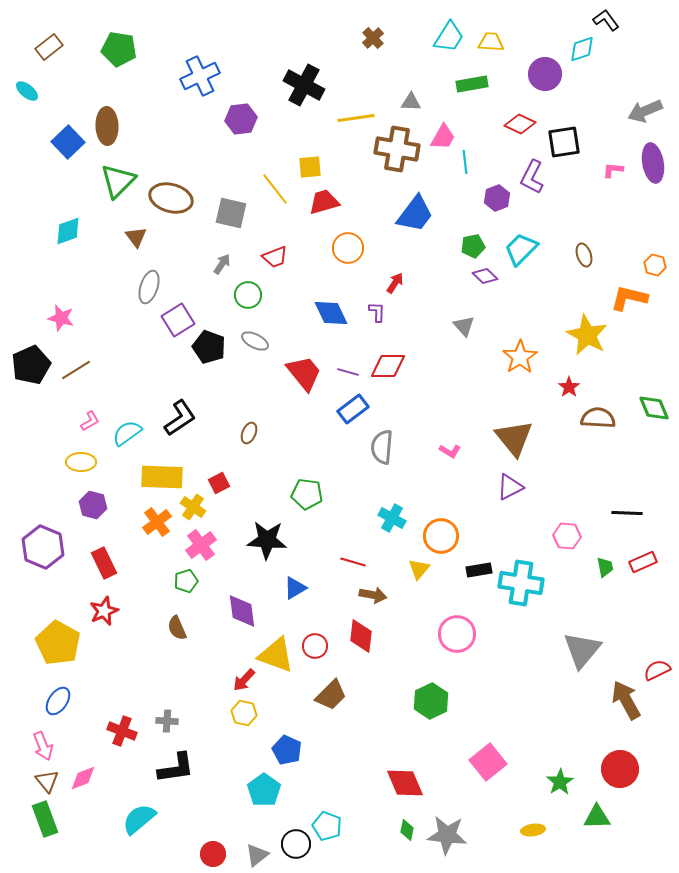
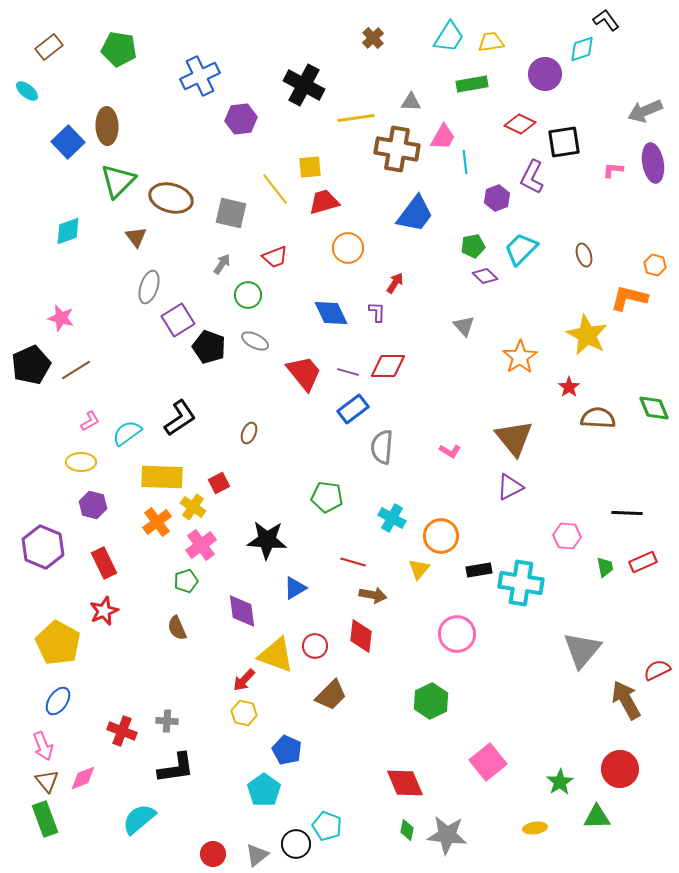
yellow trapezoid at (491, 42): rotated 12 degrees counterclockwise
green pentagon at (307, 494): moved 20 px right, 3 px down
yellow ellipse at (533, 830): moved 2 px right, 2 px up
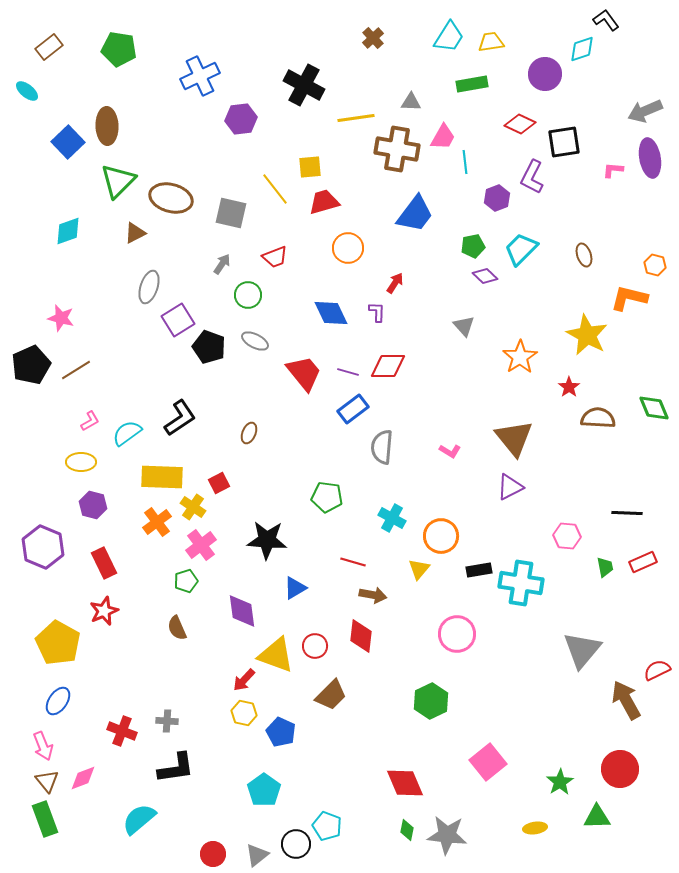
purple ellipse at (653, 163): moved 3 px left, 5 px up
brown triangle at (136, 237): moved 1 px left, 4 px up; rotated 40 degrees clockwise
blue pentagon at (287, 750): moved 6 px left, 18 px up
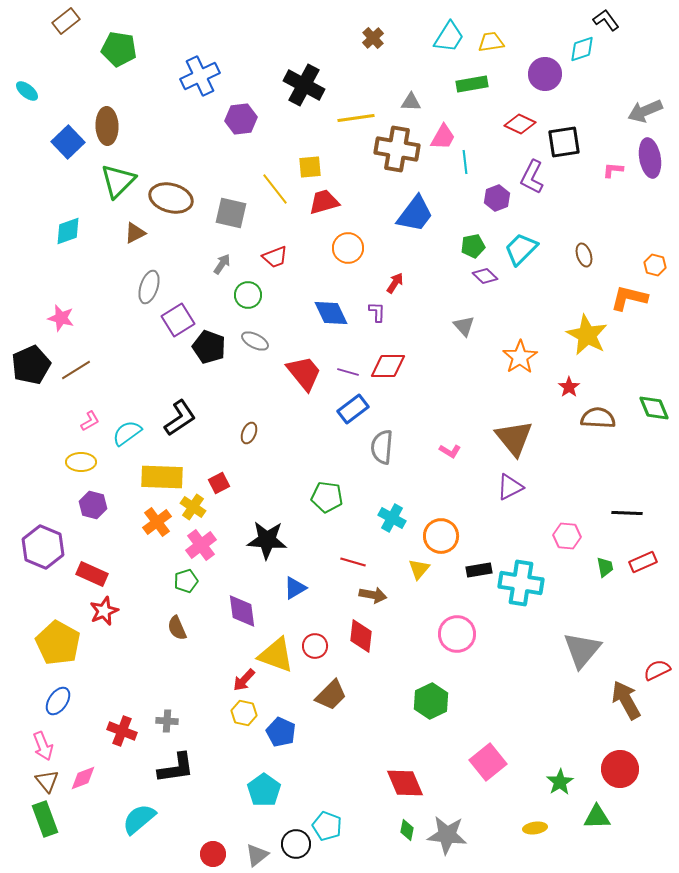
brown rectangle at (49, 47): moved 17 px right, 26 px up
red rectangle at (104, 563): moved 12 px left, 11 px down; rotated 40 degrees counterclockwise
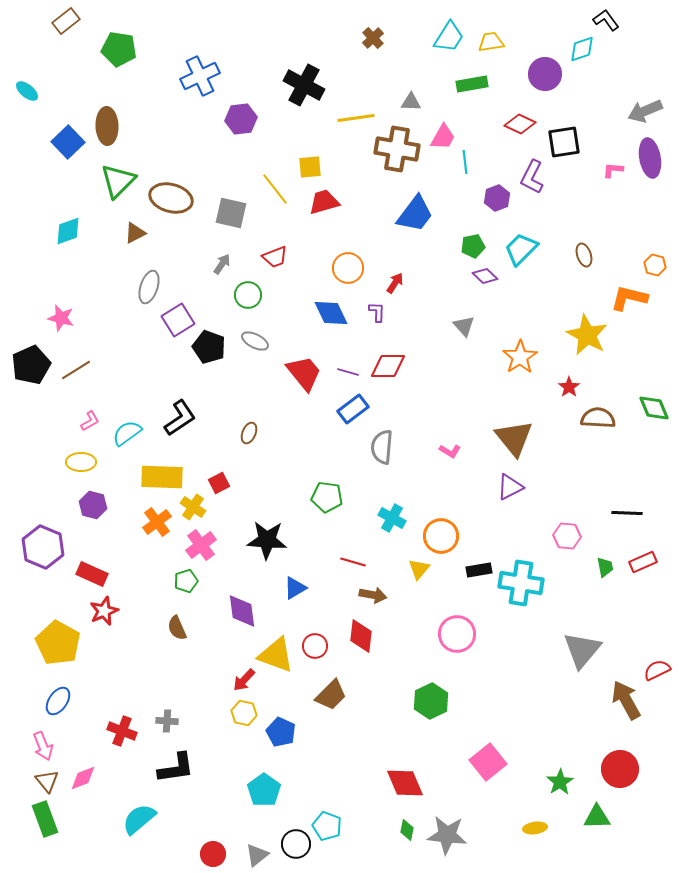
orange circle at (348, 248): moved 20 px down
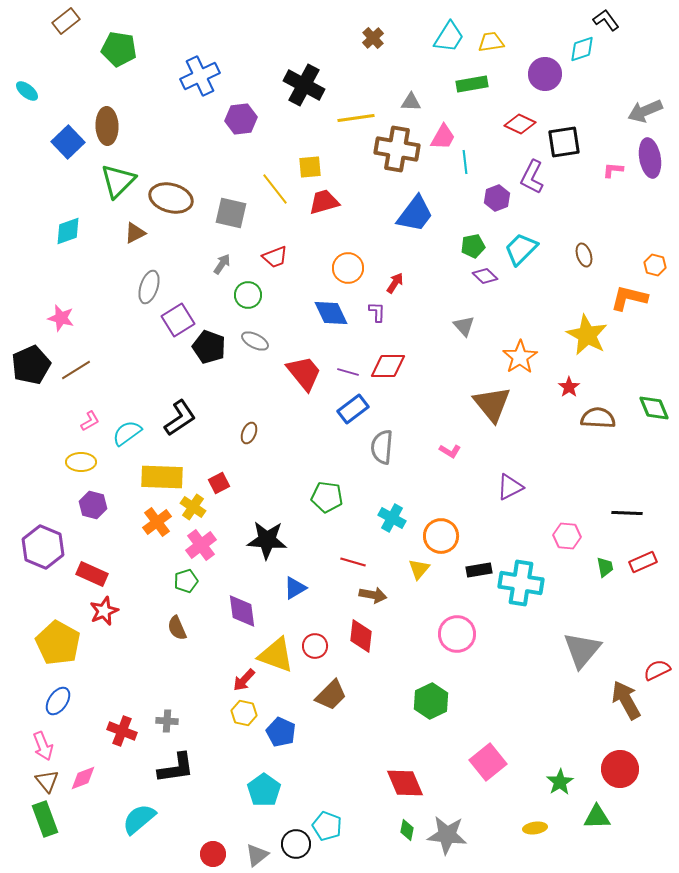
brown triangle at (514, 438): moved 22 px left, 34 px up
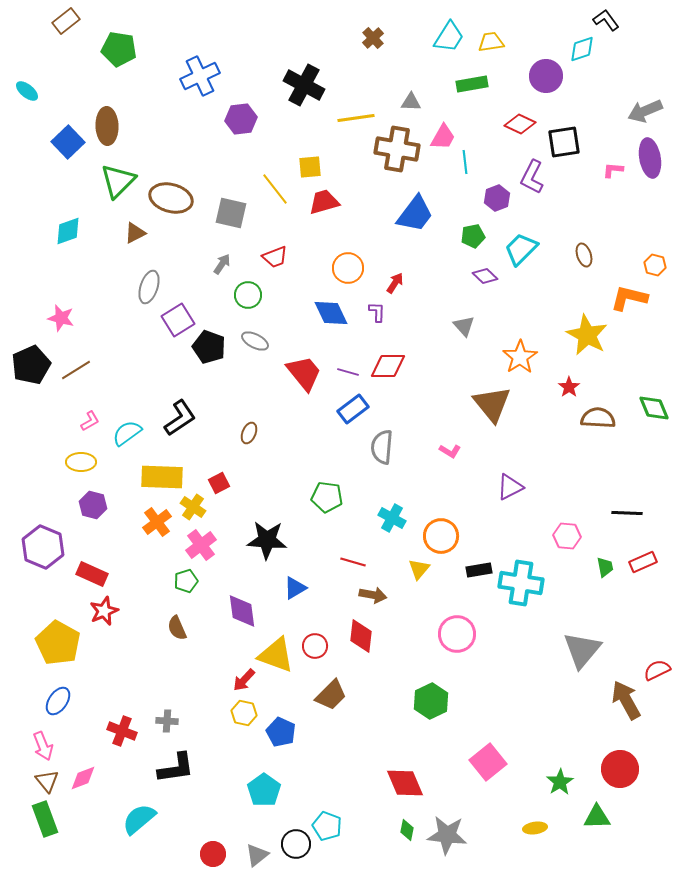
purple circle at (545, 74): moved 1 px right, 2 px down
green pentagon at (473, 246): moved 10 px up
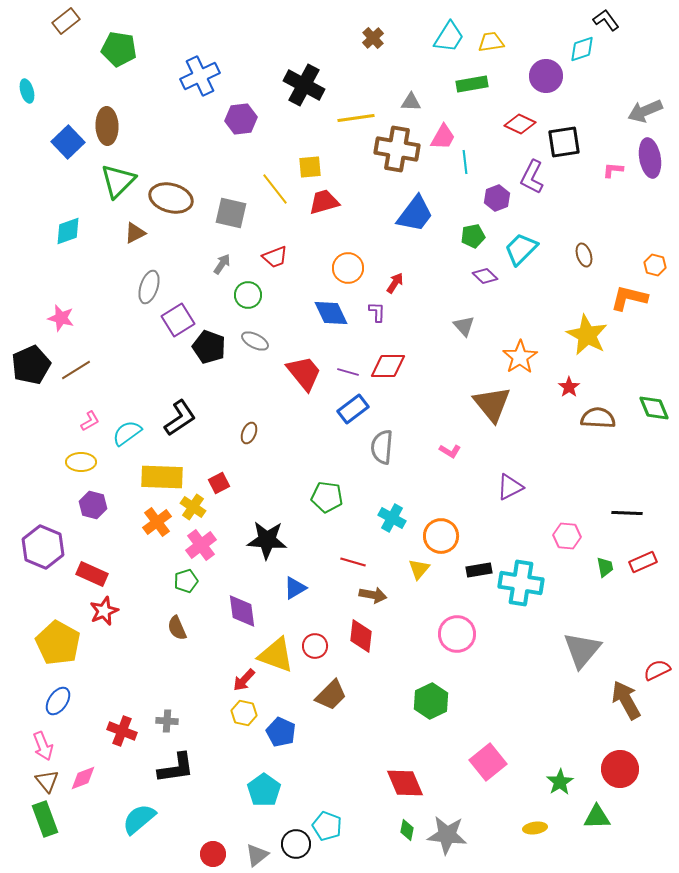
cyan ellipse at (27, 91): rotated 35 degrees clockwise
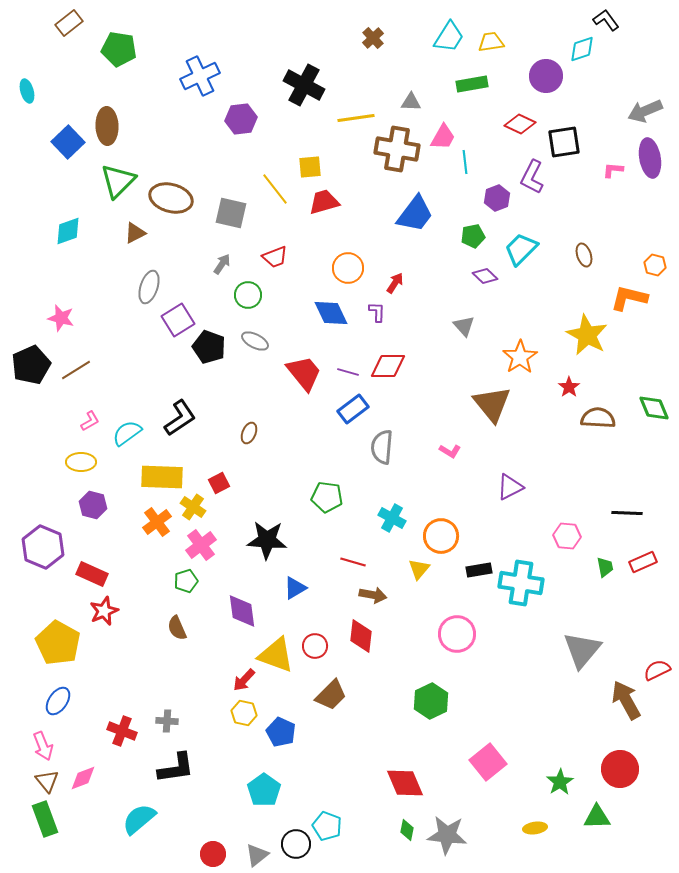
brown rectangle at (66, 21): moved 3 px right, 2 px down
